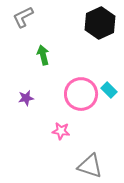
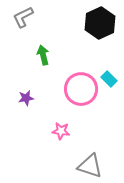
cyan rectangle: moved 11 px up
pink circle: moved 5 px up
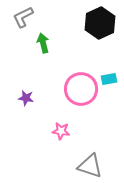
green arrow: moved 12 px up
cyan rectangle: rotated 56 degrees counterclockwise
purple star: rotated 21 degrees clockwise
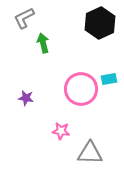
gray L-shape: moved 1 px right, 1 px down
gray triangle: moved 13 px up; rotated 16 degrees counterclockwise
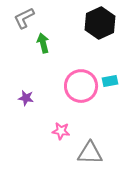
cyan rectangle: moved 1 px right, 2 px down
pink circle: moved 3 px up
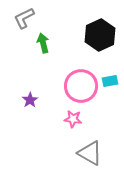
black hexagon: moved 12 px down
purple star: moved 4 px right, 2 px down; rotated 28 degrees clockwise
pink star: moved 12 px right, 12 px up
gray triangle: rotated 28 degrees clockwise
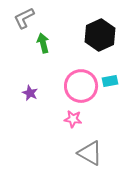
purple star: moved 7 px up; rotated 14 degrees counterclockwise
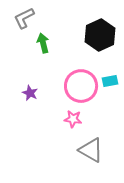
gray triangle: moved 1 px right, 3 px up
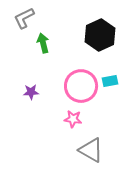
purple star: moved 1 px right, 1 px up; rotated 28 degrees counterclockwise
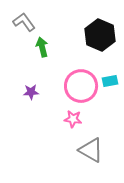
gray L-shape: moved 4 px down; rotated 80 degrees clockwise
black hexagon: rotated 12 degrees counterclockwise
green arrow: moved 1 px left, 4 px down
